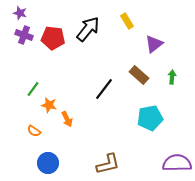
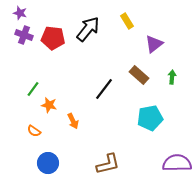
orange arrow: moved 6 px right, 2 px down
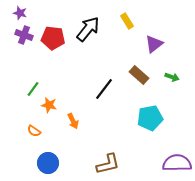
green arrow: rotated 104 degrees clockwise
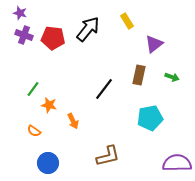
brown rectangle: rotated 60 degrees clockwise
brown L-shape: moved 8 px up
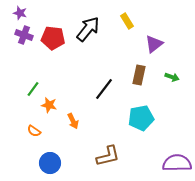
cyan pentagon: moved 9 px left
blue circle: moved 2 px right
